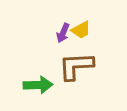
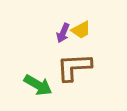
brown L-shape: moved 2 px left, 1 px down
green arrow: rotated 32 degrees clockwise
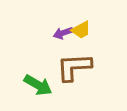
purple arrow: rotated 48 degrees clockwise
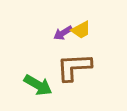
purple arrow: rotated 12 degrees counterclockwise
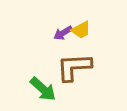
green arrow: moved 5 px right, 4 px down; rotated 12 degrees clockwise
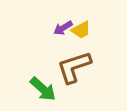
purple arrow: moved 5 px up
brown L-shape: rotated 15 degrees counterclockwise
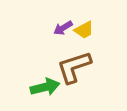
yellow trapezoid: moved 3 px right
green arrow: moved 2 px right, 2 px up; rotated 56 degrees counterclockwise
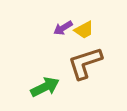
brown L-shape: moved 11 px right, 4 px up
green arrow: rotated 12 degrees counterclockwise
